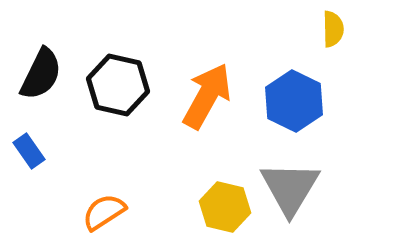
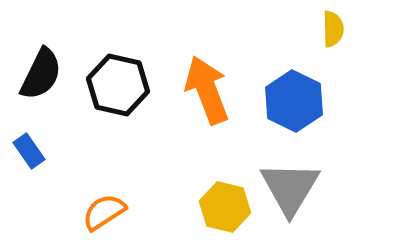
orange arrow: moved 6 px up; rotated 50 degrees counterclockwise
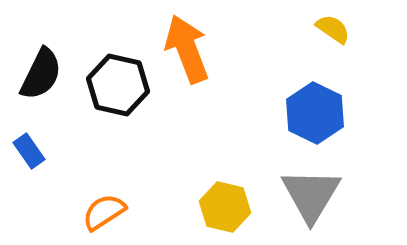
yellow semicircle: rotated 54 degrees counterclockwise
orange arrow: moved 20 px left, 41 px up
blue hexagon: moved 21 px right, 12 px down
gray triangle: moved 21 px right, 7 px down
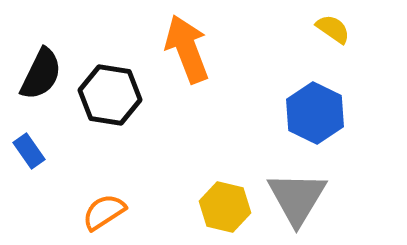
black hexagon: moved 8 px left, 10 px down; rotated 4 degrees counterclockwise
gray triangle: moved 14 px left, 3 px down
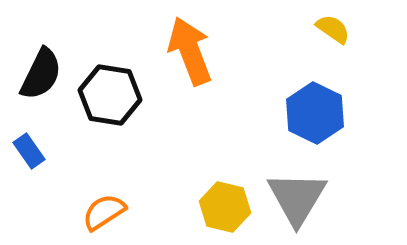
orange arrow: moved 3 px right, 2 px down
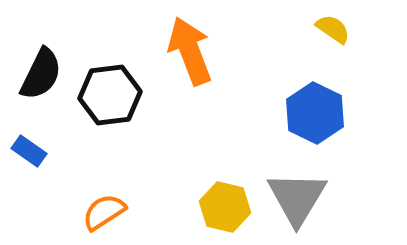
black hexagon: rotated 16 degrees counterclockwise
blue rectangle: rotated 20 degrees counterclockwise
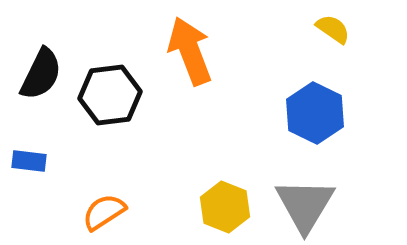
blue rectangle: moved 10 px down; rotated 28 degrees counterclockwise
gray triangle: moved 8 px right, 7 px down
yellow hexagon: rotated 9 degrees clockwise
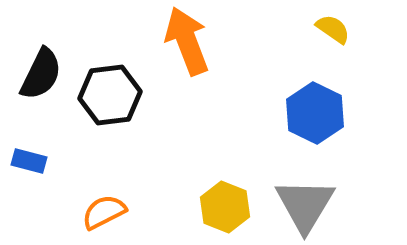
orange arrow: moved 3 px left, 10 px up
blue rectangle: rotated 8 degrees clockwise
orange semicircle: rotated 6 degrees clockwise
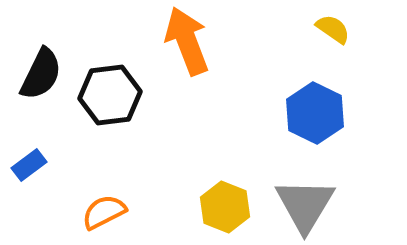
blue rectangle: moved 4 px down; rotated 52 degrees counterclockwise
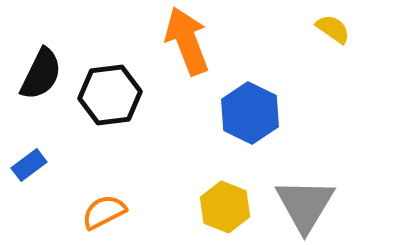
blue hexagon: moved 65 px left
